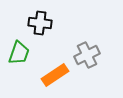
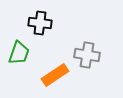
gray cross: rotated 35 degrees clockwise
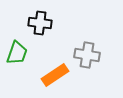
green trapezoid: moved 2 px left
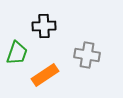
black cross: moved 4 px right, 3 px down; rotated 10 degrees counterclockwise
orange rectangle: moved 10 px left
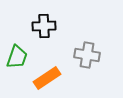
green trapezoid: moved 4 px down
orange rectangle: moved 2 px right, 3 px down
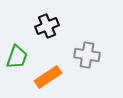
black cross: moved 3 px right; rotated 20 degrees counterclockwise
orange rectangle: moved 1 px right, 1 px up
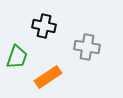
black cross: moved 3 px left; rotated 35 degrees clockwise
gray cross: moved 8 px up
